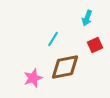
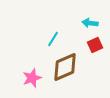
cyan arrow: moved 3 px right, 5 px down; rotated 77 degrees clockwise
brown diamond: rotated 12 degrees counterclockwise
pink star: moved 1 px left
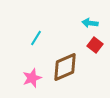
cyan line: moved 17 px left, 1 px up
red square: rotated 28 degrees counterclockwise
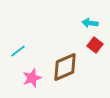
cyan line: moved 18 px left, 13 px down; rotated 21 degrees clockwise
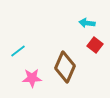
cyan arrow: moved 3 px left
brown diamond: rotated 44 degrees counterclockwise
pink star: rotated 18 degrees clockwise
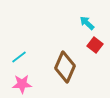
cyan arrow: rotated 35 degrees clockwise
cyan line: moved 1 px right, 6 px down
pink star: moved 10 px left, 6 px down
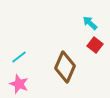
cyan arrow: moved 3 px right
pink star: moved 3 px left; rotated 24 degrees clockwise
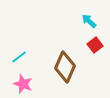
cyan arrow: moved 1 px left, 2 px up
red square: rotated 14 degrees clockwise
pink star: moved 4 px right
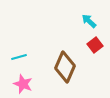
cyan line: rotated 21 degrees clockwise
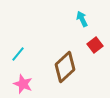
cyan arrow: moved 7 px left, 2 px up; rotated 21 degrees clockwise
cyan line: moved 1 px left, 3 px up; rotated 35 degrees counterclockwise
brown diamond: rotated 24 degrees clockwise
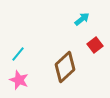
cyan arrow: rotated 77 degrees clockwise
pink star: moved 4 px left, 4 px up
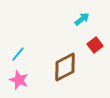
brown diamond: rotated 16 degrees clockwise
